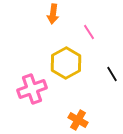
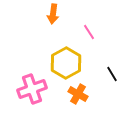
orange cross: moved 26 px up
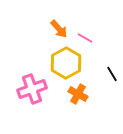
orange arrow: moved 6 px right, 15 px down; rotated 48 degrees counterclockwise
pink line: moved 4 px left, 6 px down; rotated 28 degrees counterclockwise
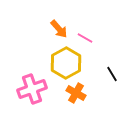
orange cross: moved 2 px left, 1 px up
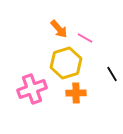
yellow hexagon: rotated 12 degrees clockwise
orange cross: rotated 30 degrees counterclockwise
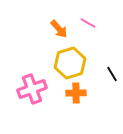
pink line: moved 3 px right, 15 px up
yellow hexagon: moved 4 px right
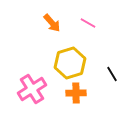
orange arrow: moved 7 px left, 6 px up
pink cross: rotated 12 degrees counterclockwise
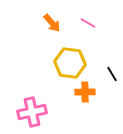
yellow hexagon: rotated 24 degrees clockwise
pink cross: moved 23 px down; rotated 20 degrees clockwise
orange cross: moved 9 px right, 1 px up
